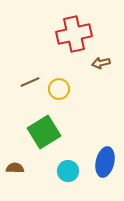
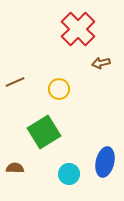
red cross: moved 4 px right, 5 px up; rotated 32 degrees counterclockwise
brown line: moved 15 px left
cyan circle: moved 1 px right, 3 px down
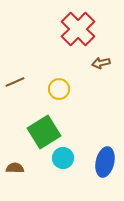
cyan circle: moved 6 px left, 16 px up
